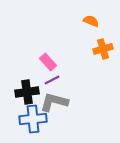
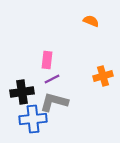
orange cross: moved 27 px down
pink rectangle: moved 1 px left, 2 px up; rotated 48 degrees clockwise
purple line: moved 1 px up
black cross: moved 5 px left
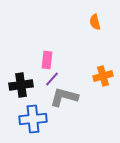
orange semicircle: moved 4 px right, 1 px down; rotated 126 degrees counterclockwise
purple line: rotated 21 degrees counterclockwise
black cross: moved 1 px left, 7 px up
gray L-shape: moved 10 px right, 5 px up
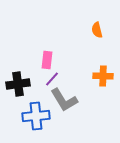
orange semicircle: moved 2 px right, 8 px down
orange cross: rotated 18 degrees clockwise
black cross: moved 3 px left, 1 px up
gray L-shape: moved 3 px down; rotated 136 degrees counterclockwise
blue cross: moved 3 px right, 3 px up
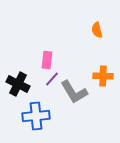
black cross: rotated 35 degrees clockwise
gray L-shape: moved 10 px right, 8 px up
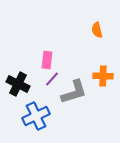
gray L-shape: rotated 76 degrees counterclockwise
blue cross: rotated 20 degrees counterclockwise
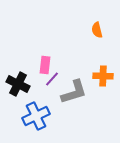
pink rectangle: moved 2 px left, 5 px down
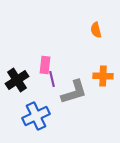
orange semicircle: moved 1 px left
purple line: rotated 56 degrees counterclockwise
black cross: moved 1 px left, 4 px up; rotated 30 degrees clockwise
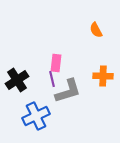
orange semicircle: rotated 14 degrees counterclockwise
pink rectangle: moved 11 px right, 2 px up
gray L-shape: moved 6 px left, 1 px up
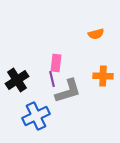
orange semicircle: moved 4 px down; rotated 77 degrees counterclockwise
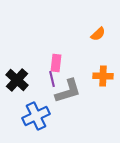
orange semicircle: moved 2 px right; rotated 28 degrees counterclockwise
black cross: rotated 15 degrees counterclockwise
